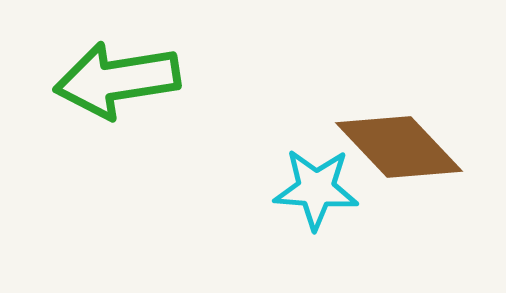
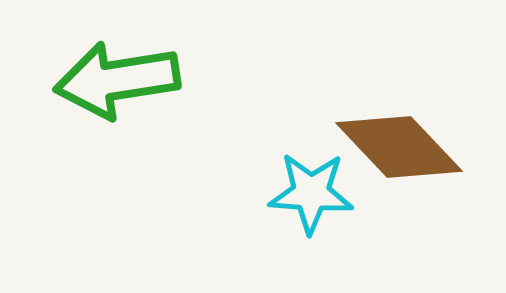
cyan star: moved 5 px left, 4 px down
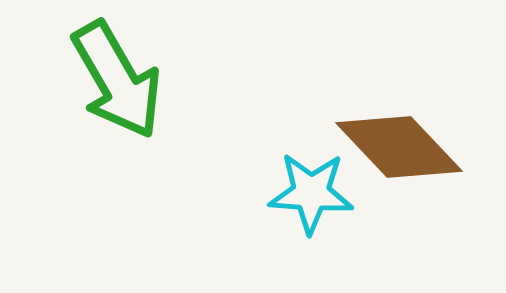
green arrow: rotated 111 degrees counterclockwise
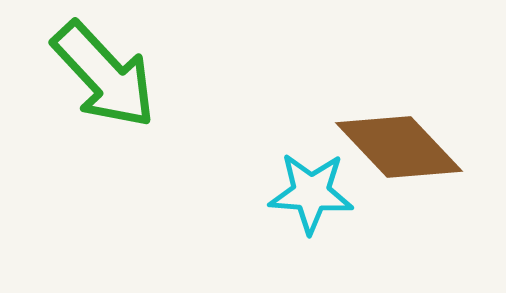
green arrow: moved 13 px left, 5 px up; rotated 13 degrees counterclockwise
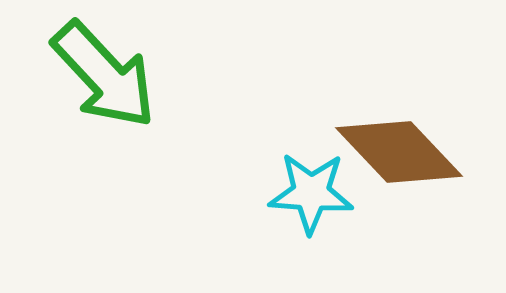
brown diamond: moved 5 px down
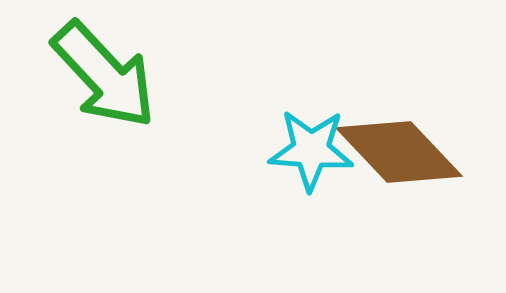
cyan star: moved 43 px up
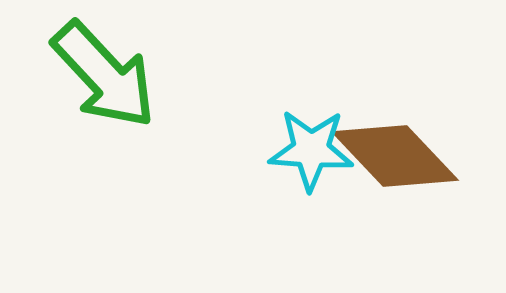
brown diamond: moved 4 px left, 4 px down
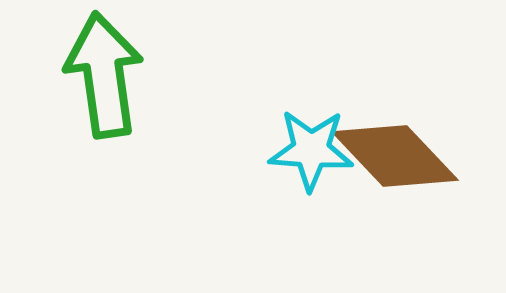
green arrow: rotated 145 degrees counterclockwise
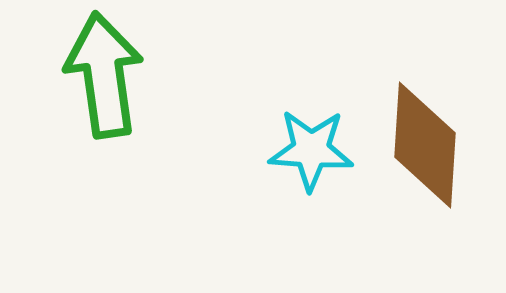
brown diamond: moved 30 px right, 11 px up; rotated 47 degrees clockwise
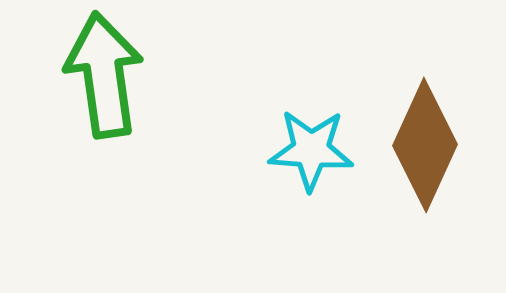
brown diamond: rotated 21 degrees clockwise
